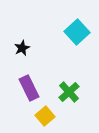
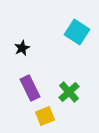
cyan square: rotated 15 degrees counterclockwise
purple rectangle: moved 1 px right
yellow square: rotated 18 degrees clockwise
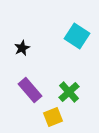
cyan square: moved 4 px down
purple rectangle: moved 2 px down; rotated 15 degrees counterclockwise
yellow square: moved 8 px right, 1 px down
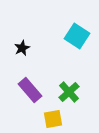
yellow square: moved 2 px down; rotated 12 degrees clockwise
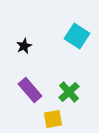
black star: moved 2 px right, 2 px up
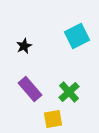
cyan square: rotated 30 degrees clockwise
purple rectangle: moved 1 px up
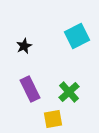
purple rectangle: rotated 15 degrees clockwise
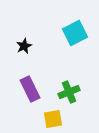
cyan square: moved 2 px left, 3 px up
green cross: rotated 20 degrees clockwise
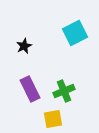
green cross: moved 5 px left, 1 px up
